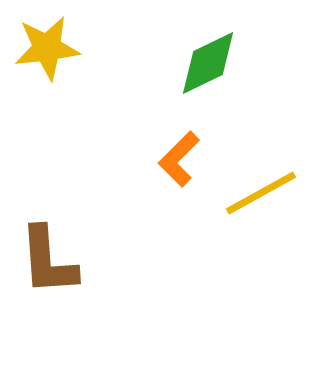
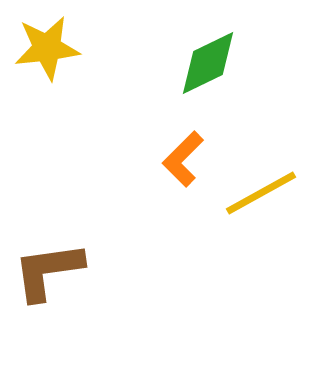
orange L-shape: moved 4 px right
brown L-shape: moved 10 px down; rotated 86 degrees clockwise
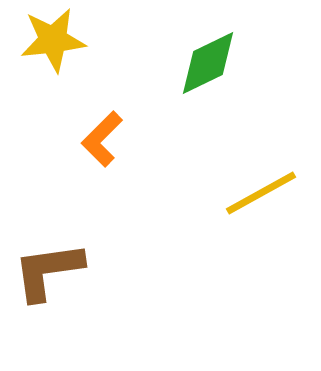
yellow star: moved 6 px right, 8 px up
orange L-shape: moved 81 px left, 20 px up
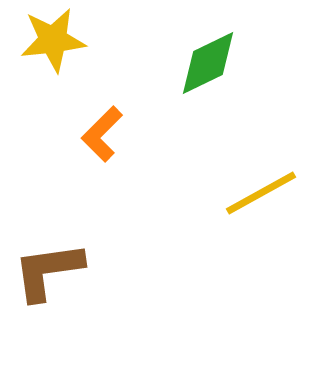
orange L-shape: moved 5 px up
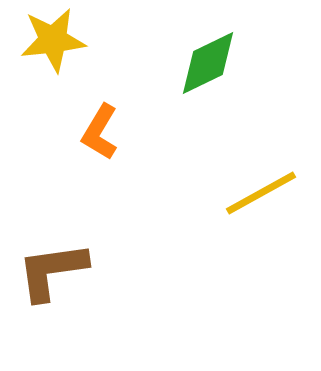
orange L-shape: moved 2 px left, 2 px up; rotated 14 degrees counterclockwise
brown L-shape: moved 4 px right
